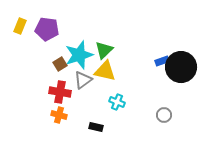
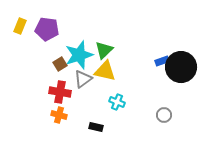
gray triangle: moved 1 px up
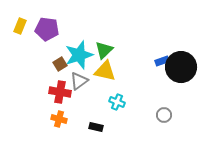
gray triangle: moved 4 px left, 2 px down
orange cross: moved 4 px down
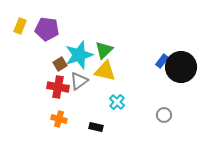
blue rectangle: rotated 32 degrees counterclockwise
red cross: moved 2 px left, 5 px up
cyan cross: rotated 21 degrees clockwise
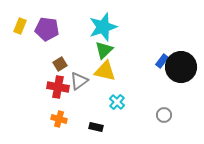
cyan star: moved 24 px right, 28 px up
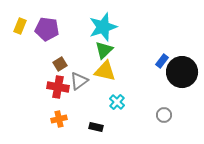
black circle: moved 1 px right, 5 px down
orange cross: rotated 28 degrees counterclockwise
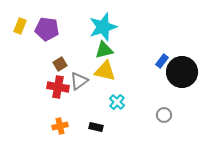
green triangle: rotated 30 degrees clockwise
orange cross: moved 1 px right, 7 px down
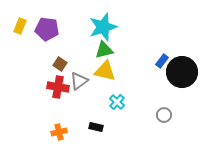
brown square: rotated 24 degrees counterclockwise
orange cross: moved 1 px left, 6 px down
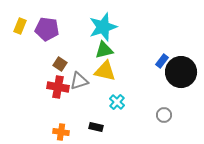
black circle: moved 1 px left
gray triangle: rotated 18 degrees clockwise
orange cross: moved 2 px right; rotated 21 degrees clockwise
